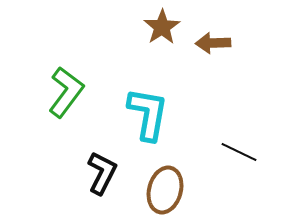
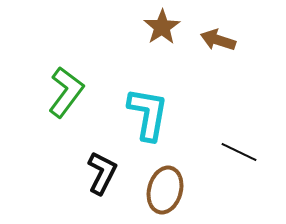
brown arrow: moved 5 px right, 3 px up; rotated 20 degrees clockwise
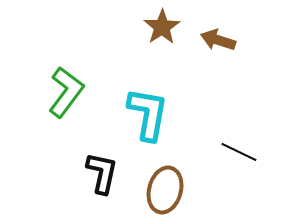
black L-shape: rotated 15 degrees counterclockwise
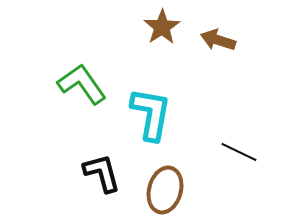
green L-shape: moved 16 px right, 8 px up; rotated 72 degrees counterclockwise
cyan L-shape: moved 3 px right
black L-shape: rotated 27 degrees counterclockwise
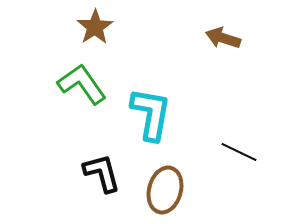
brown star: moved 67 px left
brown arrow: moved 5 px right, 2 px up
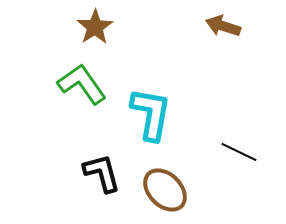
brown arrow: moved 12 px up
brown ellipse: rotated 60 degrees counterclockwise
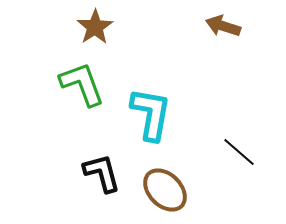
green L-shape: rotated 15 degrees clockwise
black line: rotated 15 degrees clockwise
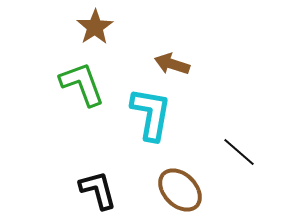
brown arrow: moved 51 px left, 38 px down
black L-shape: moved 4 px left, 17 px down
brown ellipse: moved 15 px right
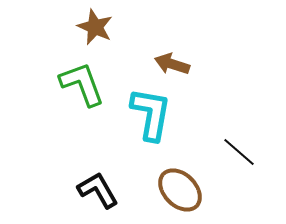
brown star: rotated 15 degrees counterclockwise
black L-shape: rotated 15 degrees counterclockwise
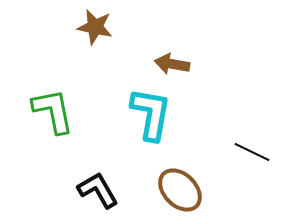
brown star: rotated 12 degrees counterclockwise
brown arrow: rotated 8 degrees counterclockwise
green L-shape: moved 29 px left, 27 px down; rotated 9 degrees clockwise
black line: moved 13 px right; rotated 15 degrees counterclockwise
